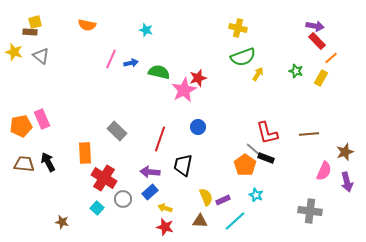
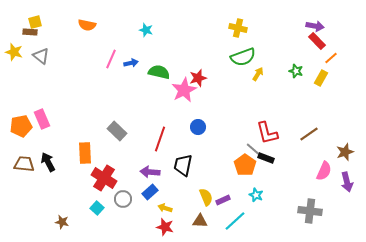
brown line at (309, 134): rotated 30 degrees counterclockwise
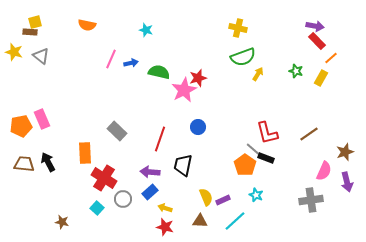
gray cross at (310, 211): moved 1 px right, 11 px up; rotated 15 degrees counterclockwise
